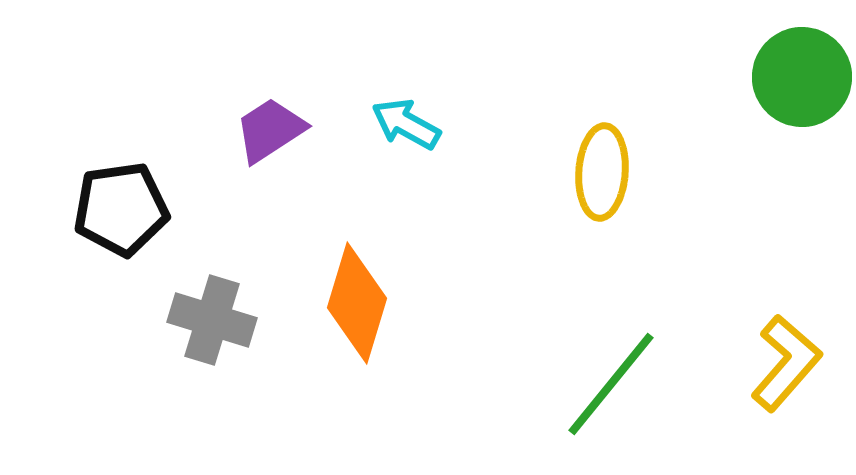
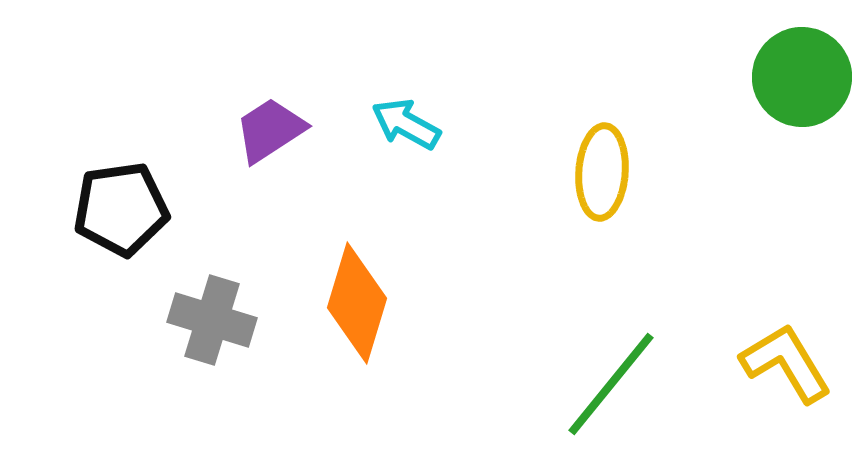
yellow L-shape: rotated 72 degrees counterclockwise
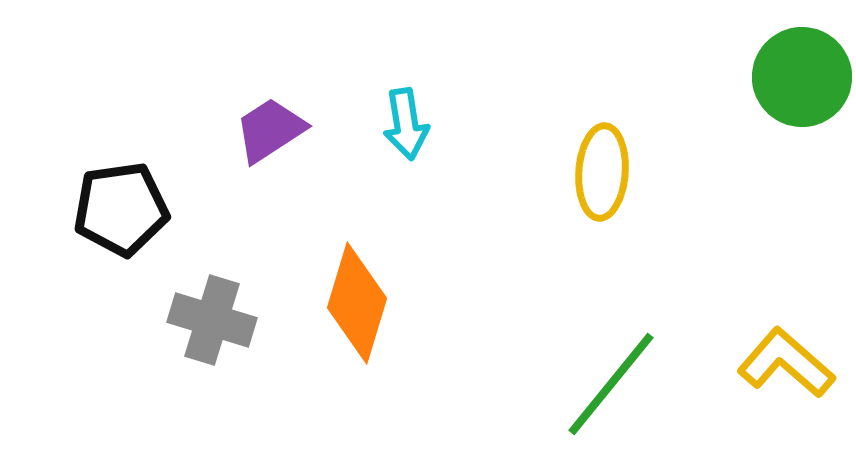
cyan arrow: rotated 128 degrees counterclockwise
yellow L-shape: rotated 18 degrees counterclockwise
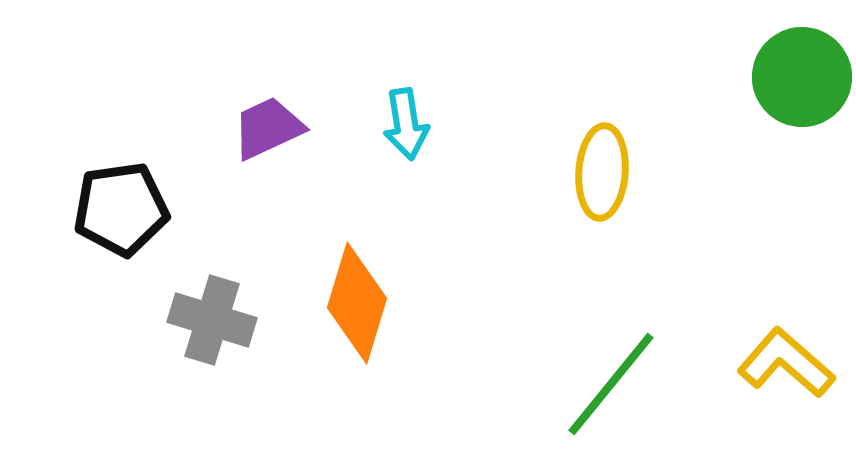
purple trapezoid: moved 2 px left, 2 px up; rotated 8 degrees clockwise
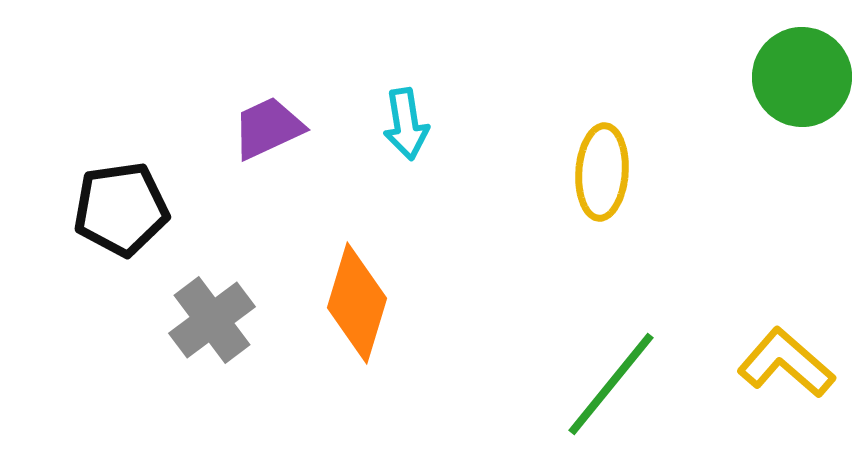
gray cross: rotated 36 degrees clockwise
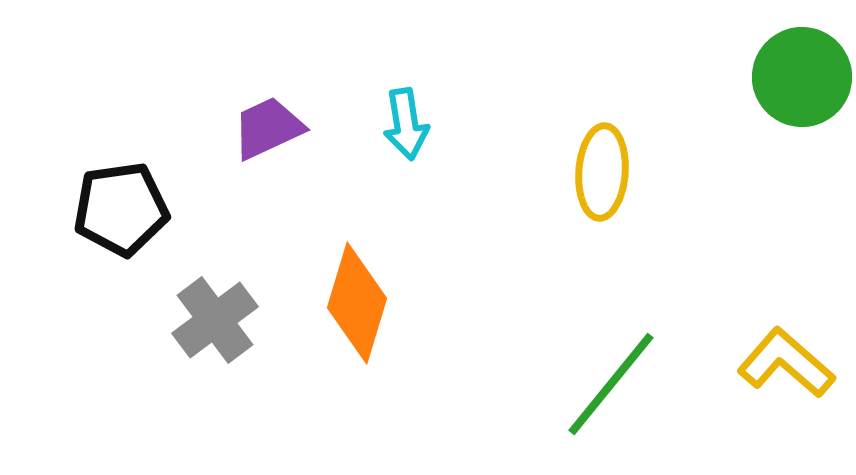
gray cross: moved 3 px right
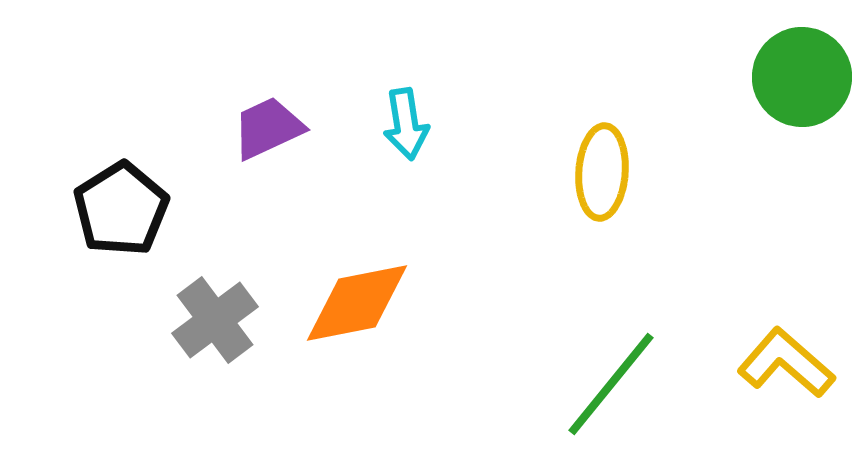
black pentagon: rotated 24 degrees counterclockwise
orange diamond: rotated 62 degrees clockwise
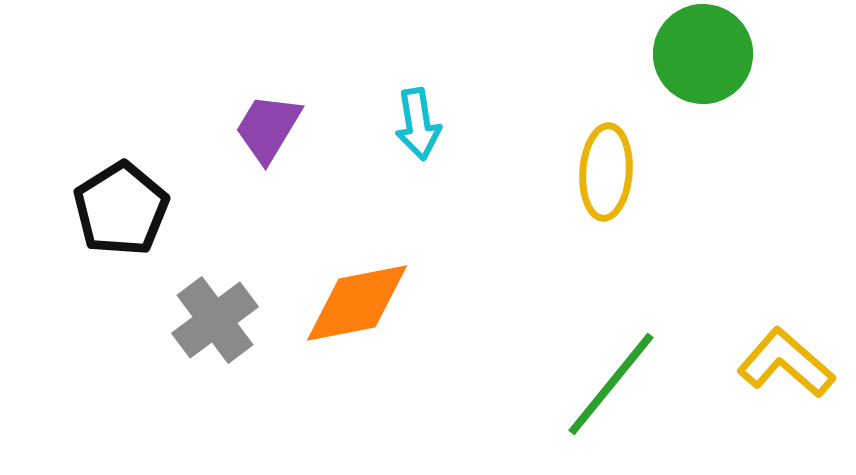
green circle: moved 99 px left, 23 px up
cyan arrow: moved 12 px right
purple trapezoid: rotated 34 degrees counterclockwise
yellow ellipse: moved 4 px right
